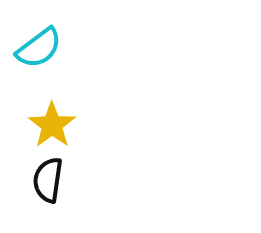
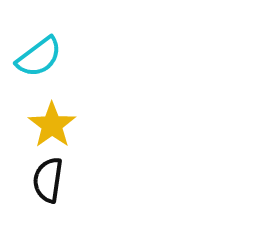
cyan semicircle: moved 9 px down
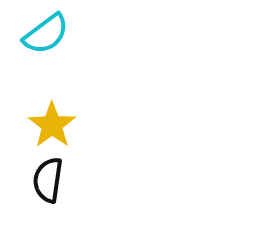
cyan semicircle: moved 7 px right, 23 px up
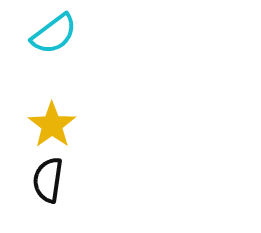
cyan semicircle: moved 8 px right
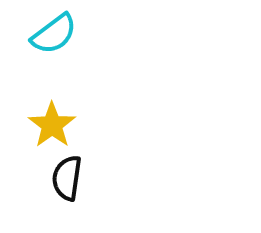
black semicircle: moved 19 px right, 2 px up
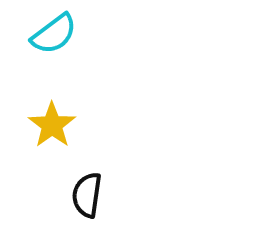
black semicircle: moved 20 px right, 17 px down
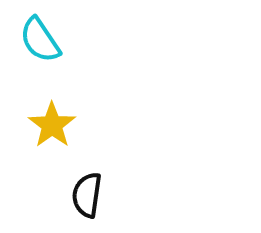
cyan semicircle: moved 14 px left, 6 px down; rotated 93 degrees clockwise
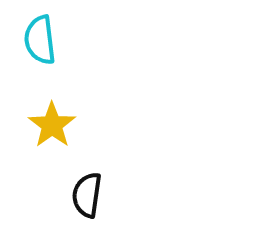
cyan semicircle: rotated 27 degrees clockwise
